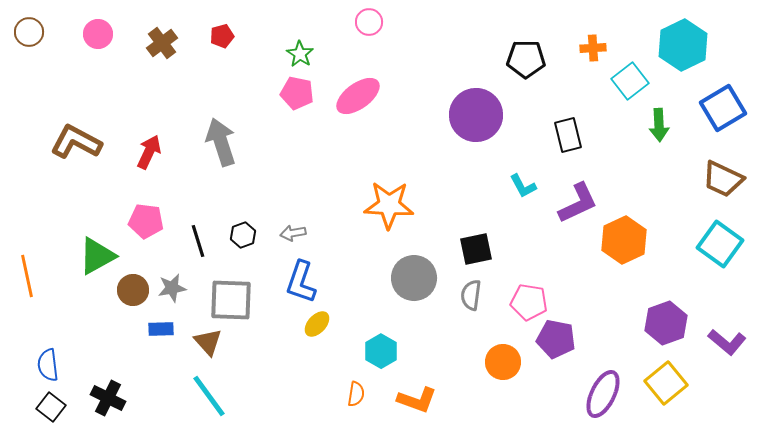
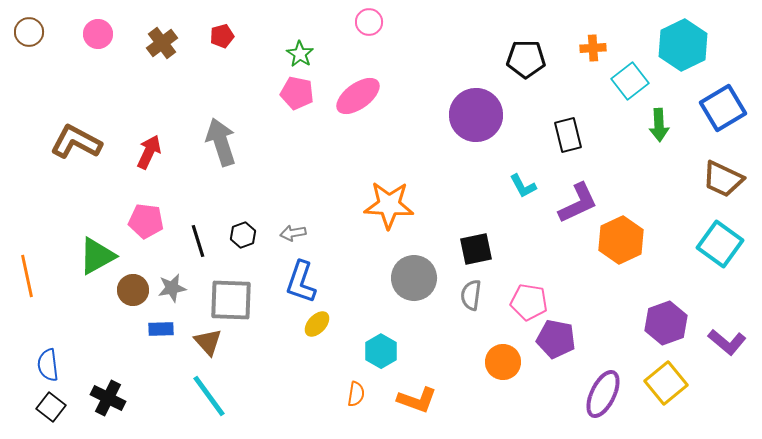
orange hexagon at (624, 240): moved 3 px left
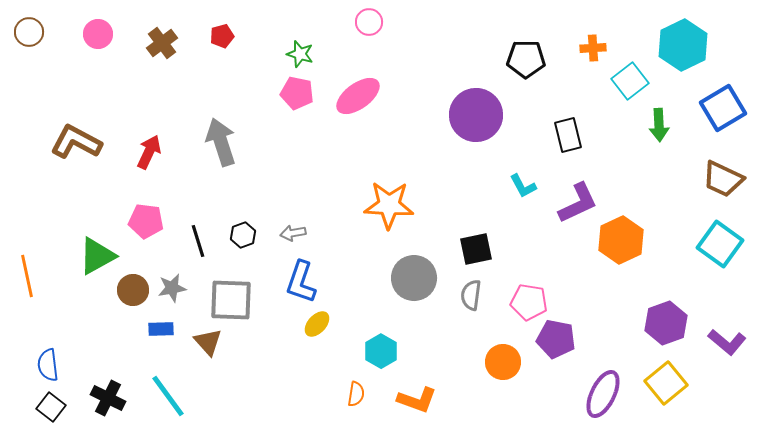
green star at (300, 54): rotated 16 degrees counterclockwise
cyan line at (209, 396): moved 41 px left
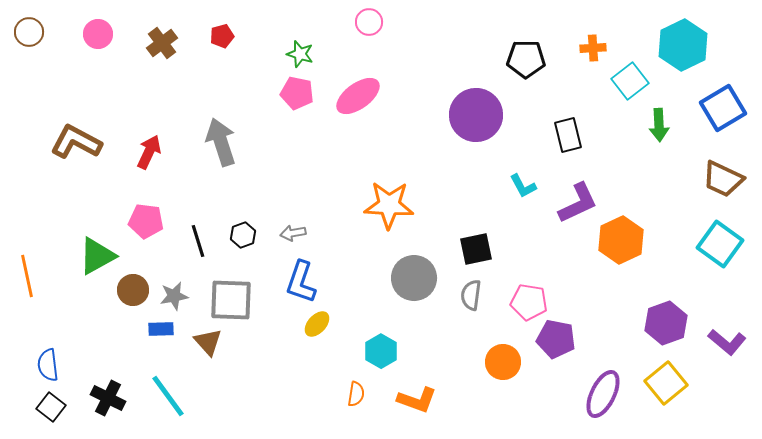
gray star at (172, 288): moved 2 px right, 8 px down
